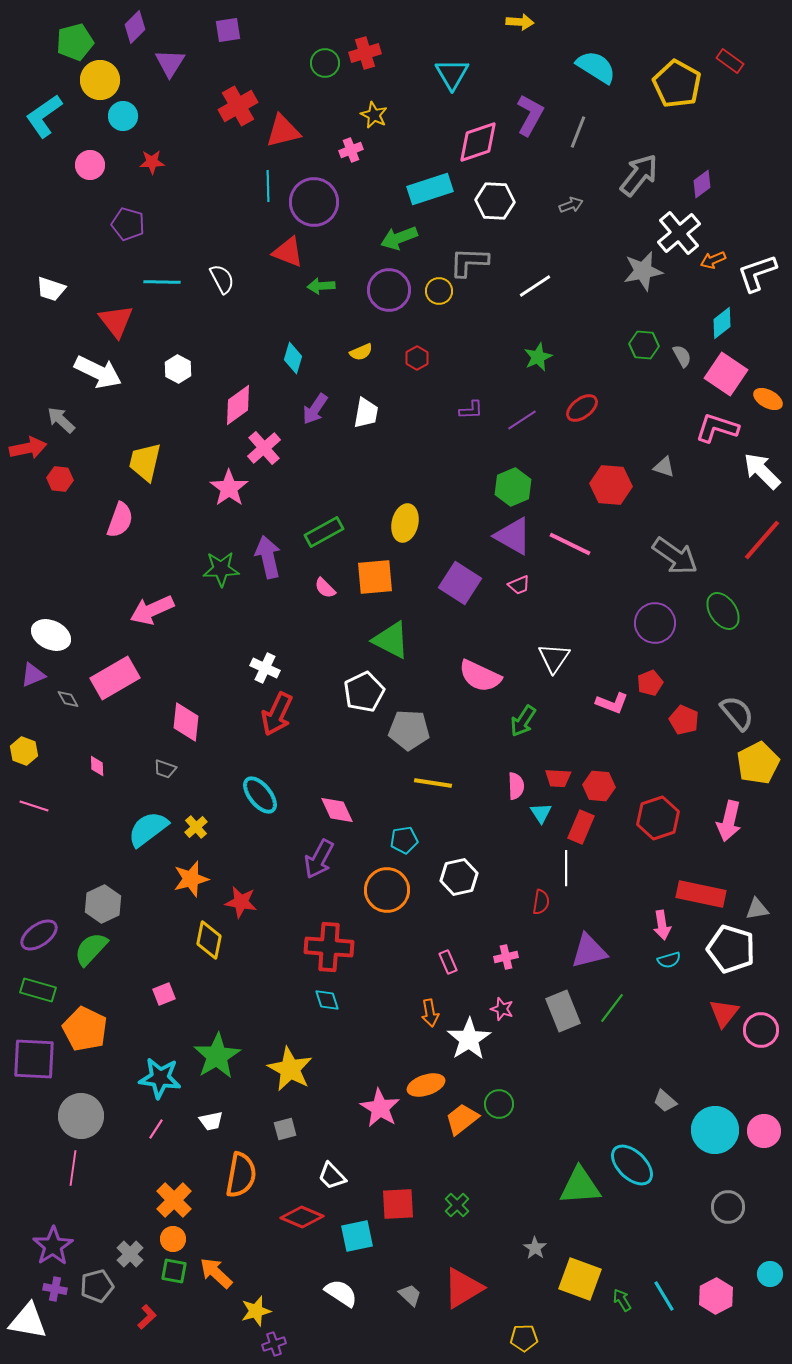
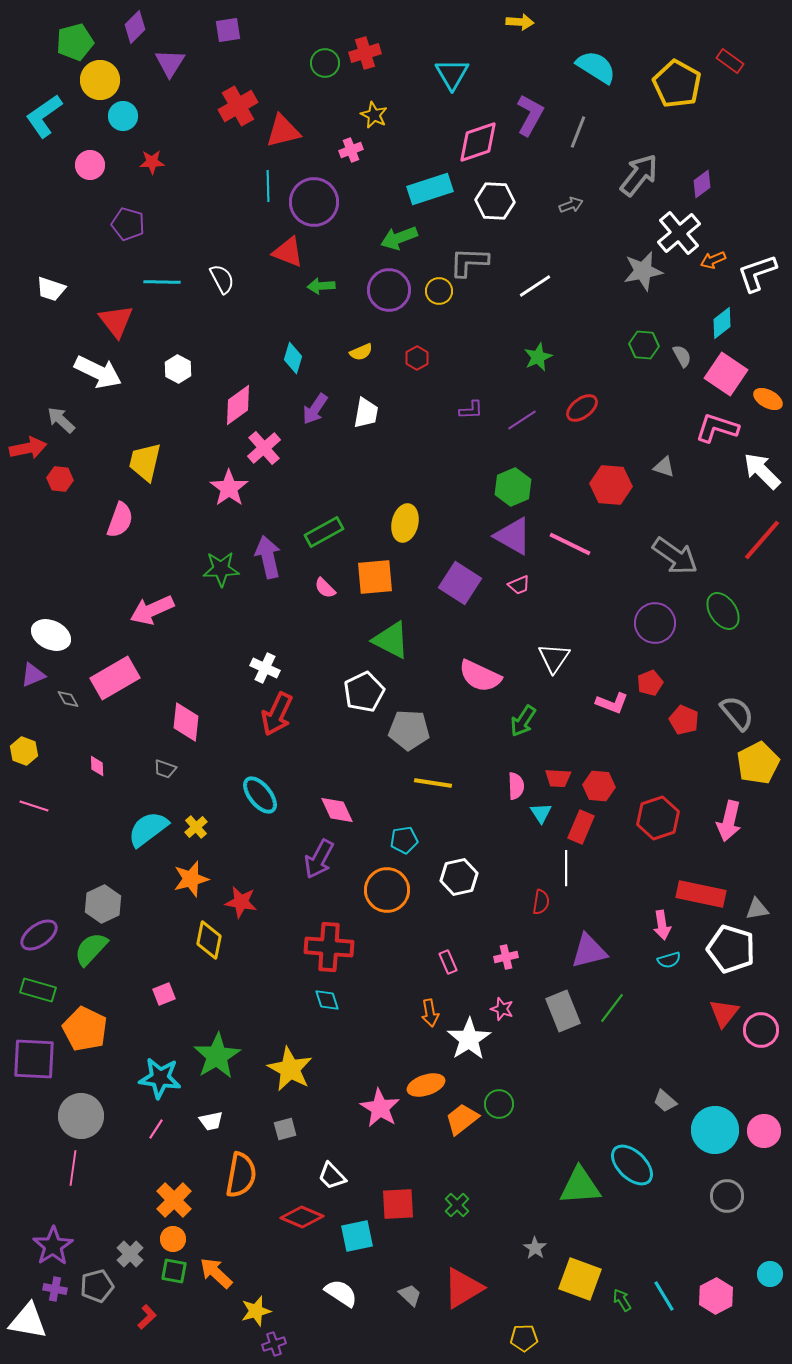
gray circle at (728, 1207): moved 1 px left, 11 px up
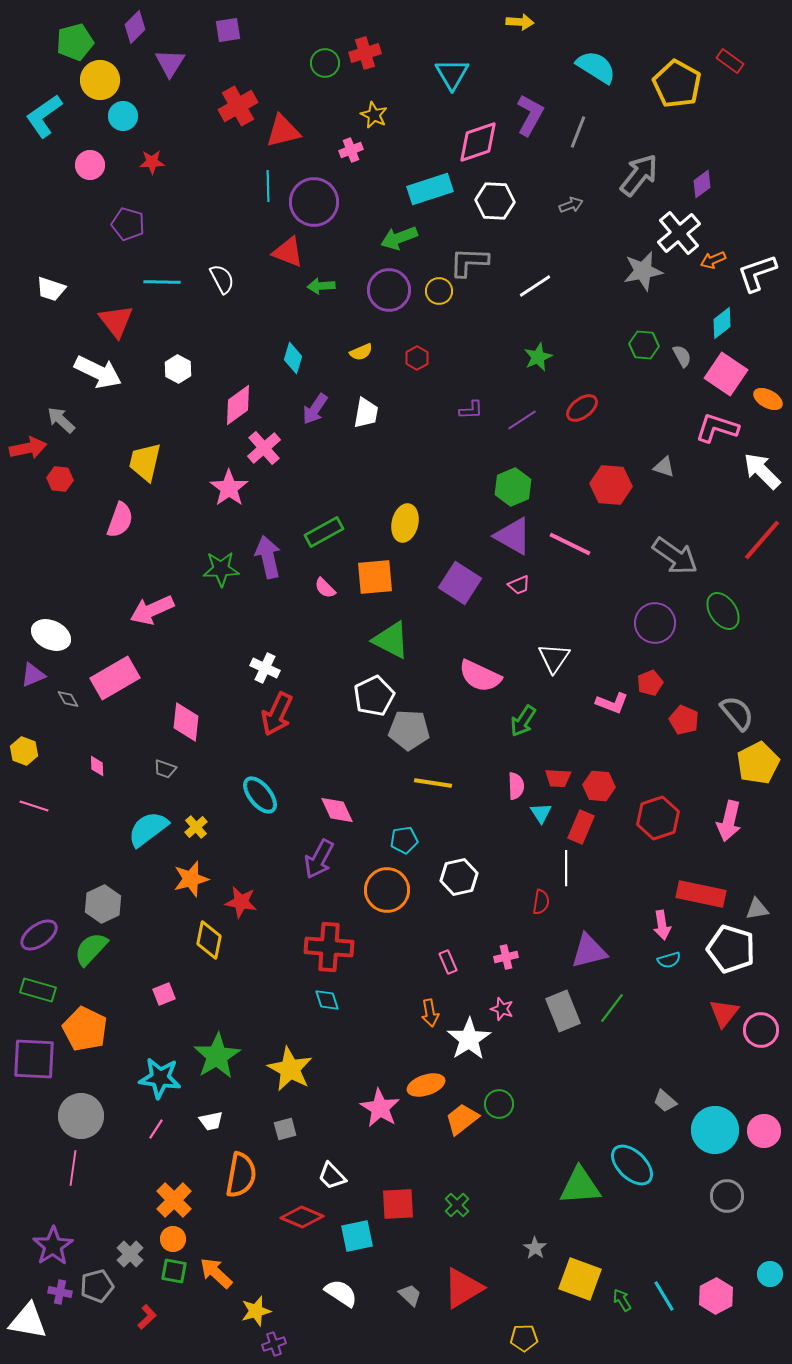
white pentagon at (364, 692): moved 10 px right, 4 px down
purple cross at (55, 1289): moved 5 px right, 3 px down
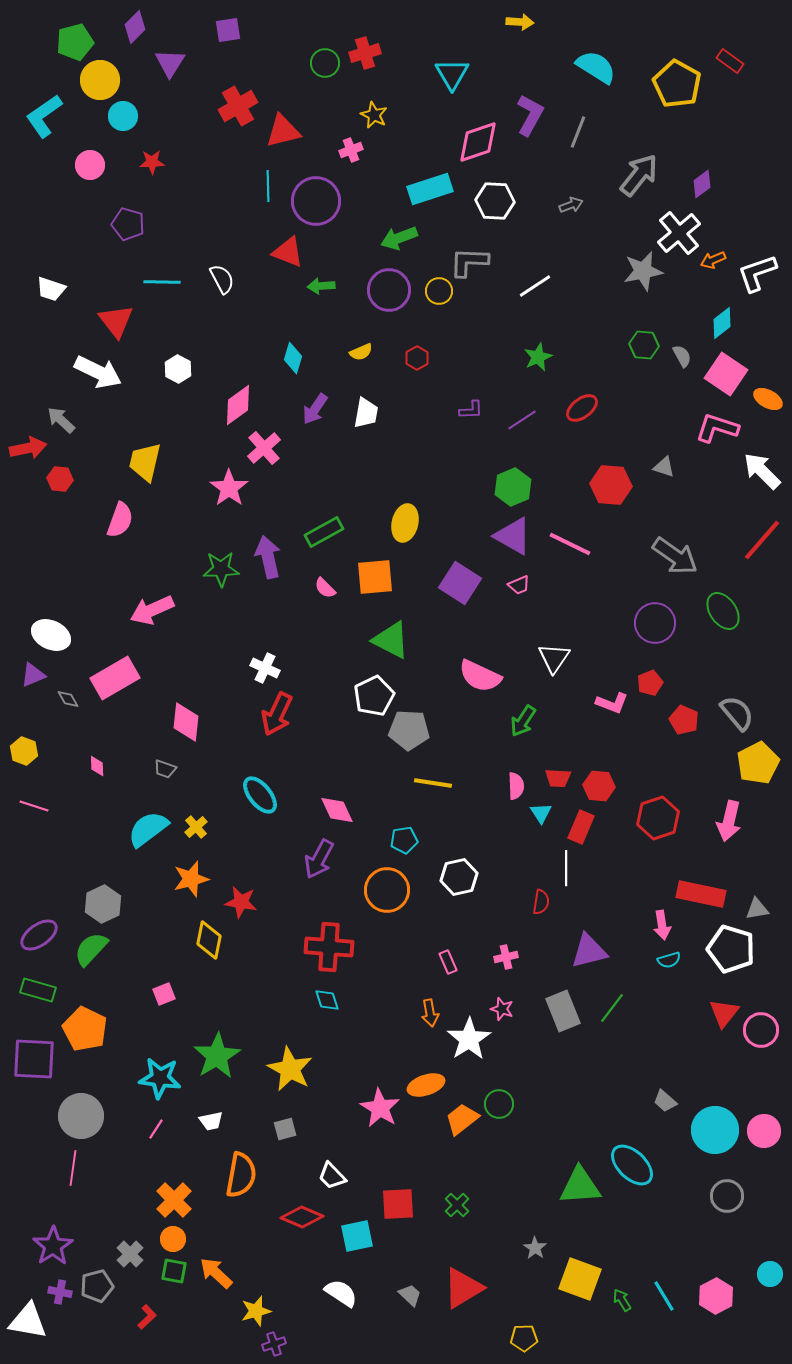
purple circle at (314, 202): moved 2 px right, 1 px up
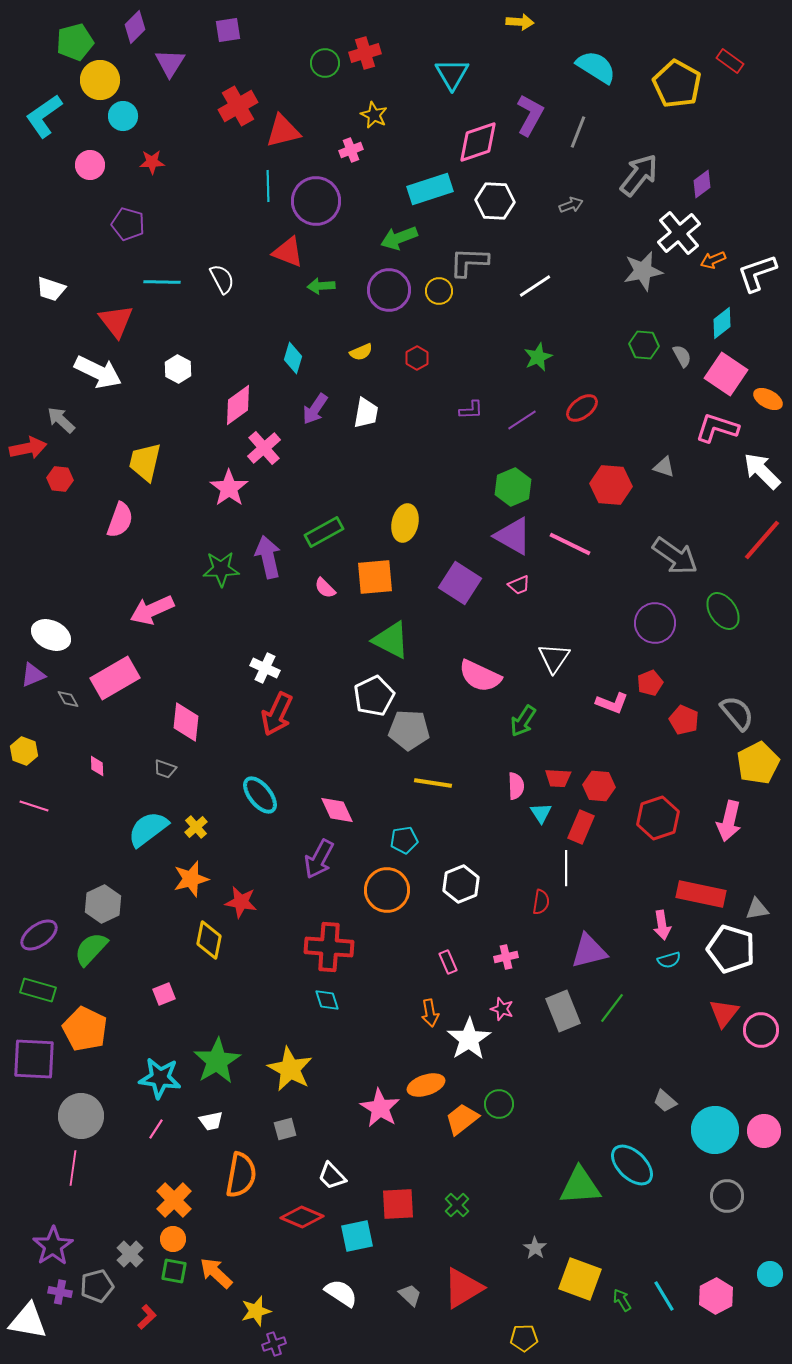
white hexagon at (459, 877): moved 2 px right, 7 px down; rotated 9 degrees counterclockwise
green star at (217, 1056): moved 5 px down
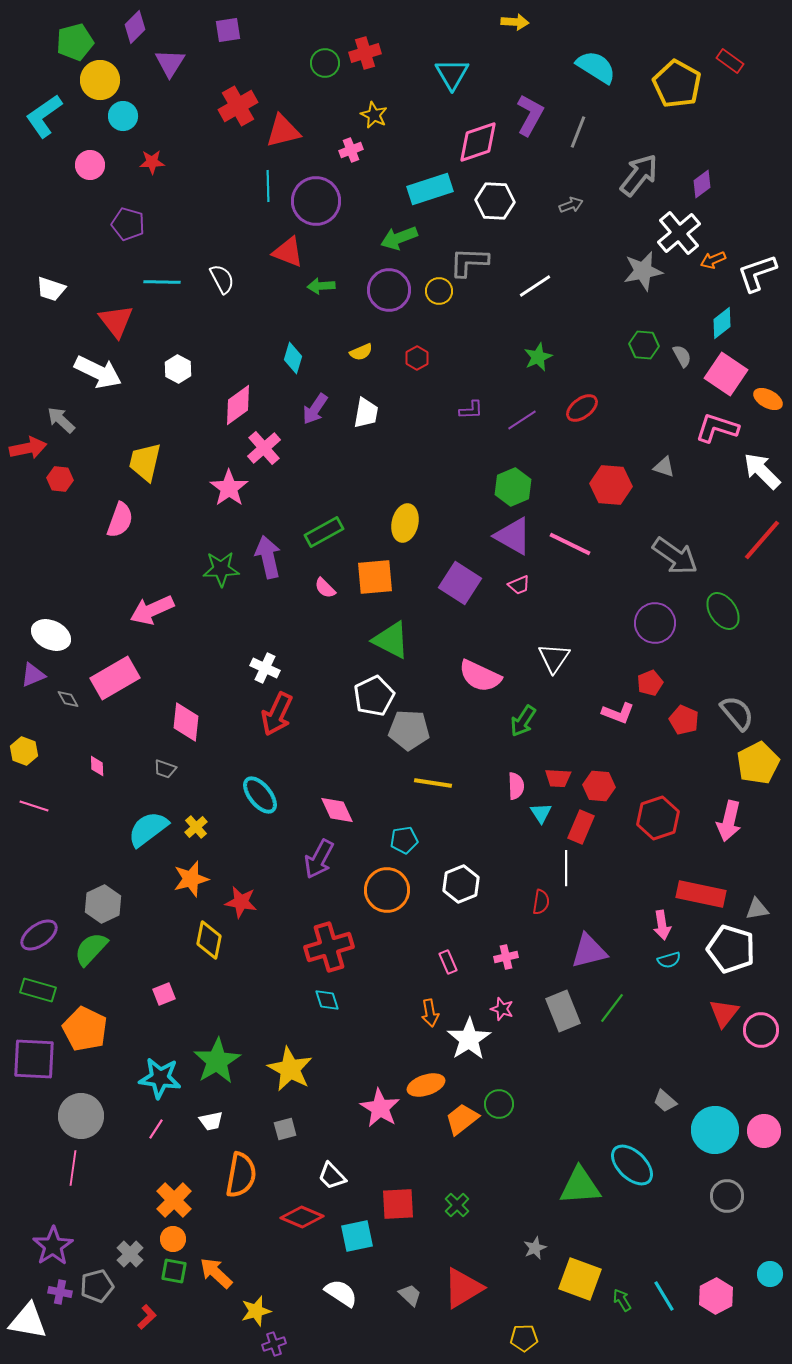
yellow arrow at (520, 22): moved 5 px left
pink L-shape at (612, 703): moved 6 px right, 10 px down
red cross at (329, 947): rotated 21 degrees counterclockwise
gray star at (535, 1248): rotated 15 degrees clockwise
